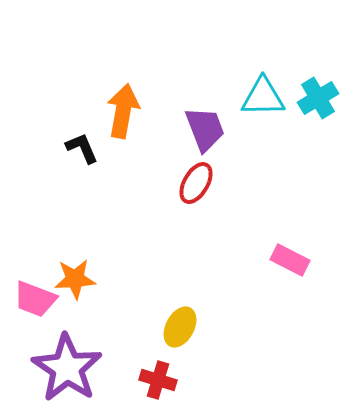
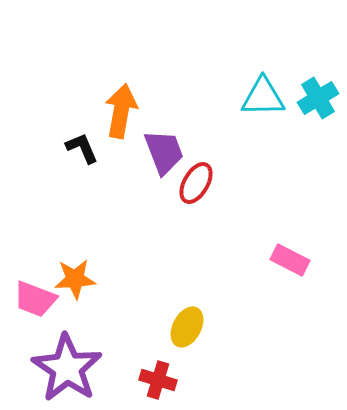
orange arrow: moved 2 px left
purple trapezoid: moved 41 px left, 23 px down
yellow ellipse: moved 7 px right
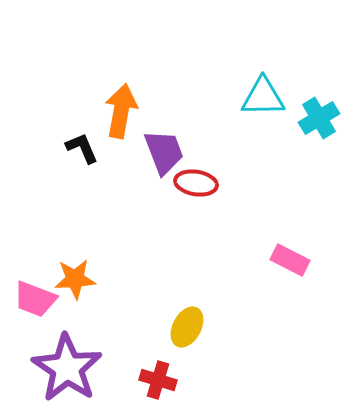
cyan cross: moved 1 px right, 20 px down
red ellipse: rotated 69 degrees clockwise
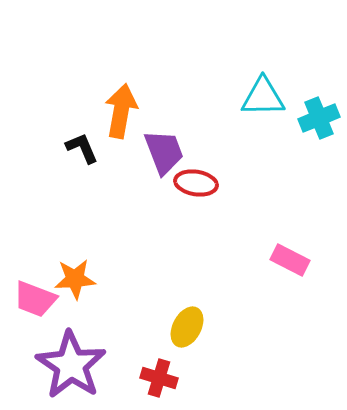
cyan cross: rotated 9 degrees clockwise
purple star: moved 4 px right, 3 px up
red cross: moved 1 px right, 2 px up
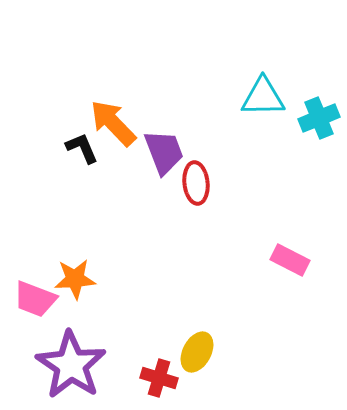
orange arrow: moved 8 px left, 12 px down; rotated 54 degrees counterclockwise
red ellipse: rotated 75 degrees clockwise
yellow ellipse: moved 10 px right, 25 px down
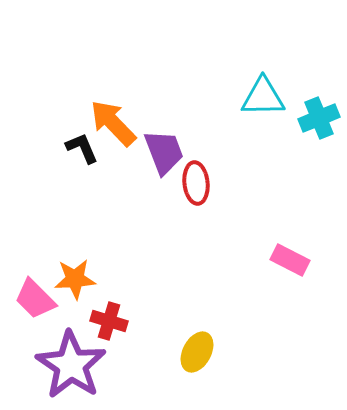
pink trapezoid: rotated 24 degrees clockwise
red cross: moved 50 px left, 57 px up
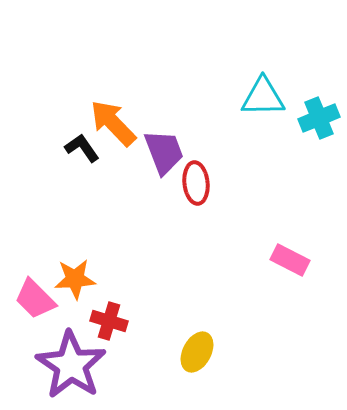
black L-shape: rotated 12 degrees counterclockwise
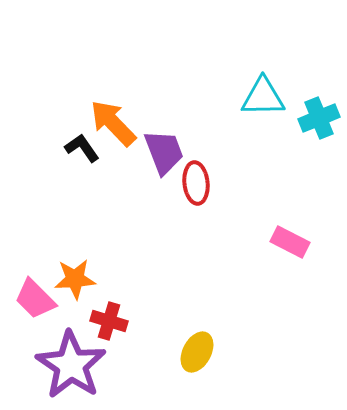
pink rectangle: moved 18 px up
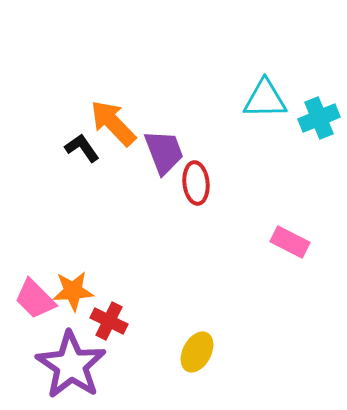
cyan triangle: moved 2 px right, 2 px down
orange star: moved 2 px left, 12 px down
red cross: rotated 9 degrees clockwise
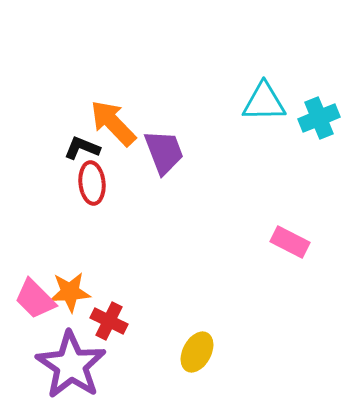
cyan triangle: moved 1 px left, 3 px down
black L-shape: rotated 33 degrees counterclockwise
red ellipse: moved 104 px left
orange star: moved 3 px left, 1 px down
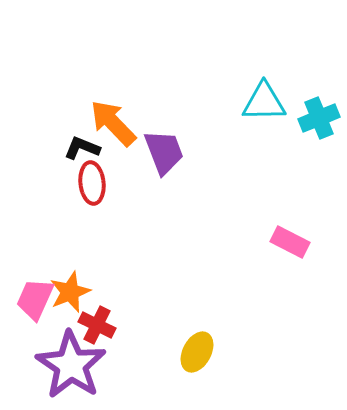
orange star: rotated 18 degrees counterclockwise
pink trapezoid: rotated 69 degrees clockwise
red cross: moved 12 px left, 4 px down
